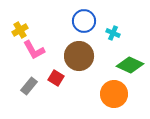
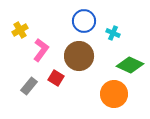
pink L-shape: moved 7 px right; rotated 115 degrees counterclockwise
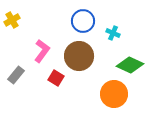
blue circle: moved 1 px left
yellow cross: moved 8 px left, 10 px up
pink L-shape: moved 1 px right, 1 px down
gray rectangle: moved 13 px left, 11 px up
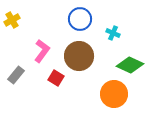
blue circle: moved 3 px left, 2 px up
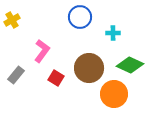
blue circle: moved 2 px up
cyan cross: rotated 24 degrees counterclockwise
brown circle: moved 10 px right, 12 px down
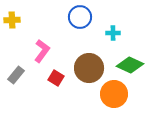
yellow cross: rotated 28 degrees clockwise
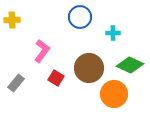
gray rectangle: moved 8 px down
